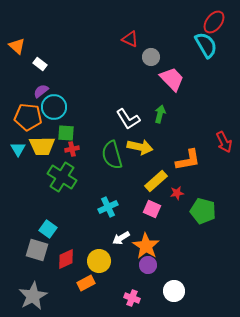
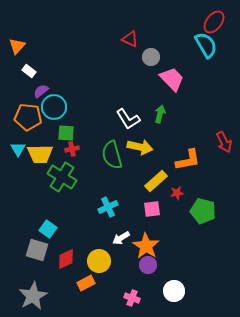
orange triangle: rotated 30 degrees clockwise
white rectangle: moved 11 px left, 7 px down
yellow trapezoid: moved 2 px left, 8 px down
pink square: rotated 30 degrees counterclockwise
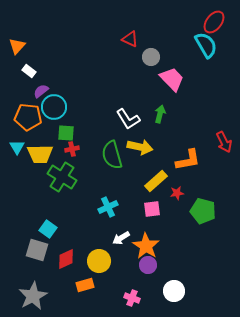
cyan triangle: moved 1 px left, 2 px up
orange rectangle: moved 1 px left, 2 px down; rotated 12 degrees clockwise
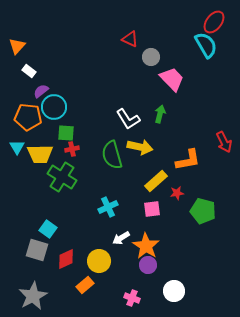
orange rectangle: rotated 24 degrees counterclockwise
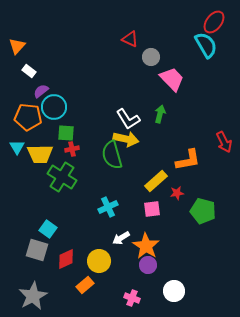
yellow arrow: moved 14 px left, 8 px up
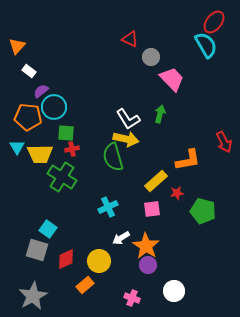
green semicircle: moved 1 px right, 2 px down
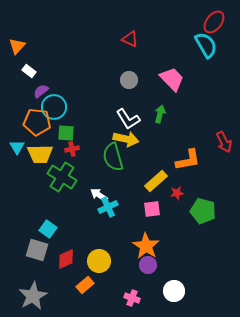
gray circle: moved 22 px left, 23 px down
orange pentagon: moved 9 px right, 5 px down
white arrow: moved 22 px left, 43 px up; rotated 66 degrees clockwise
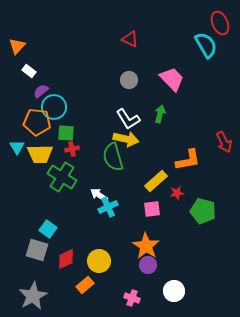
red ellipse: moved 6 px right, 1 px down; rotated 60 degrees counterclockwise
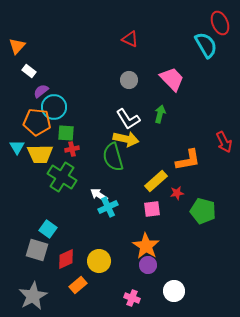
orange rectangle: moved 7 px left
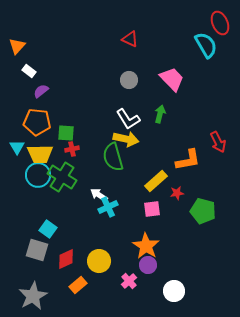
cyan circle: moved 16 px left, 68 px down
red arrow: moved 6 px left
pink cross: moved 3 px left, 17 px up; rotated 28 degrees clockwise
